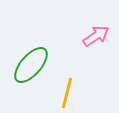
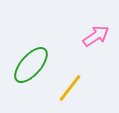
yellow line: moved 3 px right, 5 px up; rotated 24 degrees clockwise
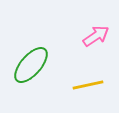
yellow line: moved 18 px right, 3 px up; rotated 40 degrees clockwise
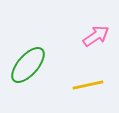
green ellipse: moved 3 px left
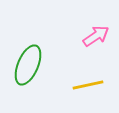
green ellipse: rotated 18 degrees counterclockwise
